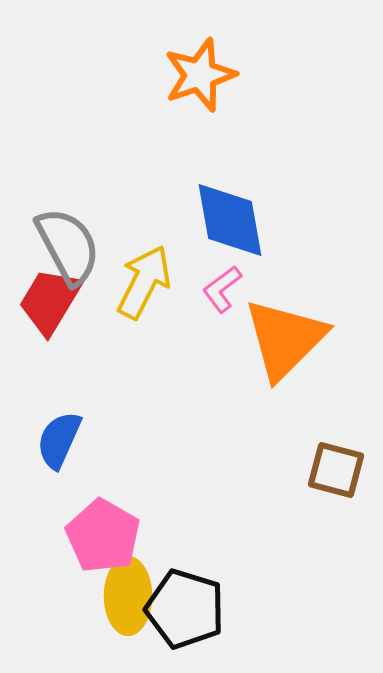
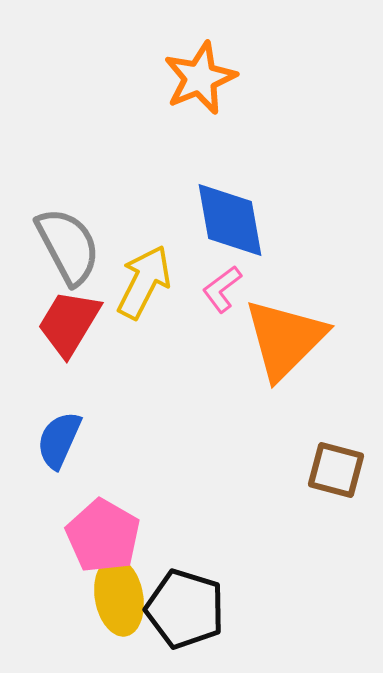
orange star: moved 3 px down; rotated 4 degrees counterclockwise
red trapezoid: moved 19 px right, 22 px down
yellow ellipse: moved 9 px left, 1 px down; rotated 10 degrees counterclockwise
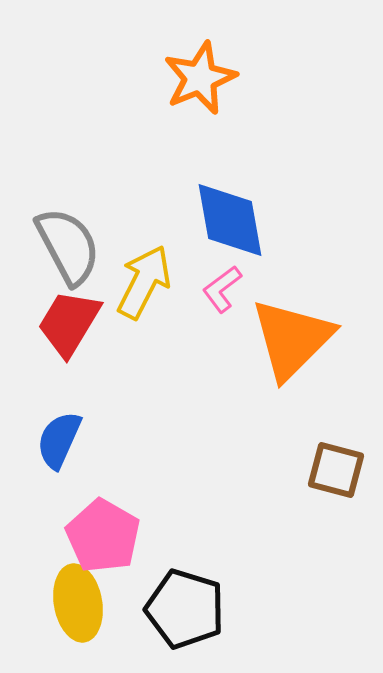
orange triangle: moved 7 px right
yellow ellipse: moved 41 px left, 6 px down
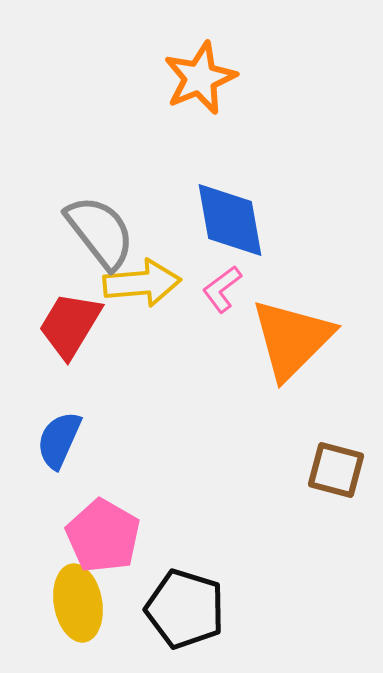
gray semicircle: moved 32 px right, 14 px up; rotated 10 degrees counterclockwise
yellow arrow: moved 2 px left, 1 px down; rotated 58 degrees clockwise
red trapezoid: moved 1 px right, 2 px down
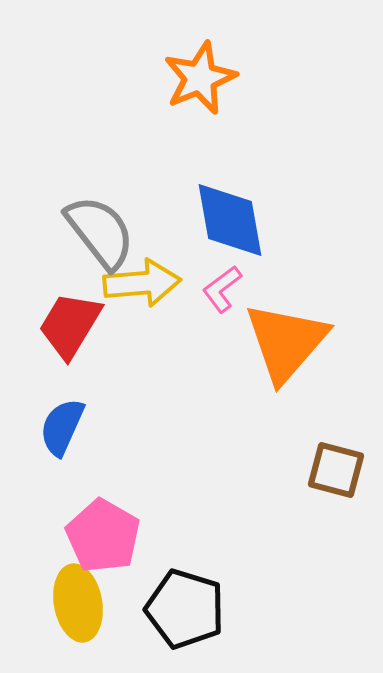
orange triangle: moved 6 px left, 3 px down; rotated 4 degrees counterclockwise
blue semicircle: moved 3 px right, 13 px up
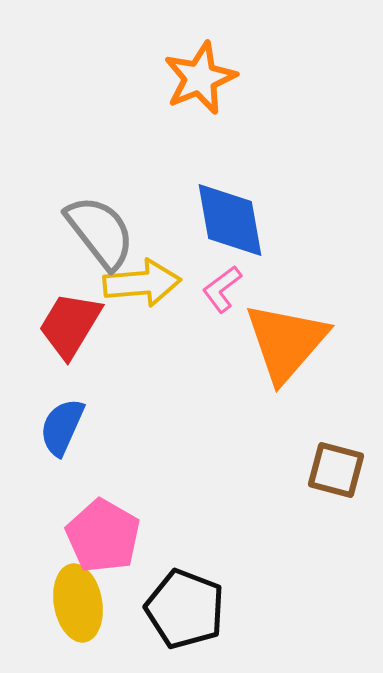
black pentagon: rotated 4 degrees clockwise
